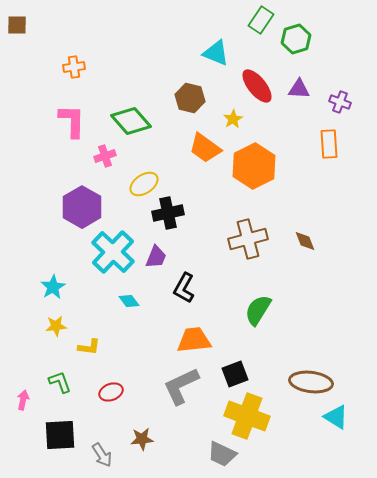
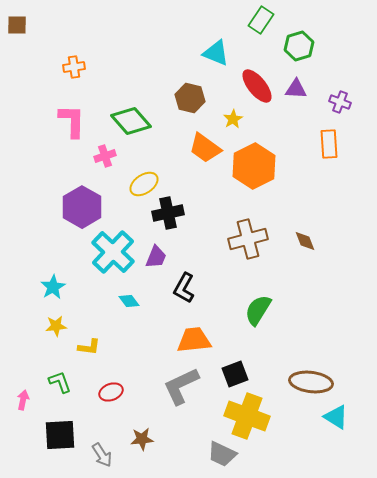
green hexagon at (296, 39): moved 3 px right, 7 px down
purple triangle at (299, 89): moved 3 px left
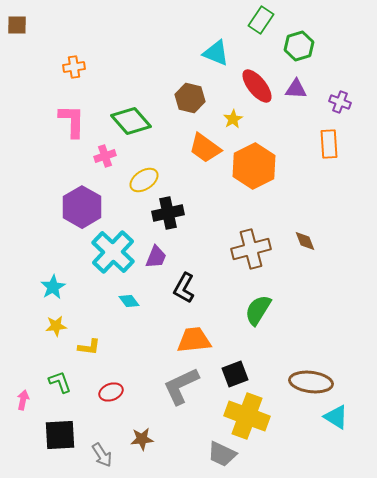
yellow ellipse at (144, 184): moved 4 px up
brown cross at (248, 239): moved 3 px right, 10 px down
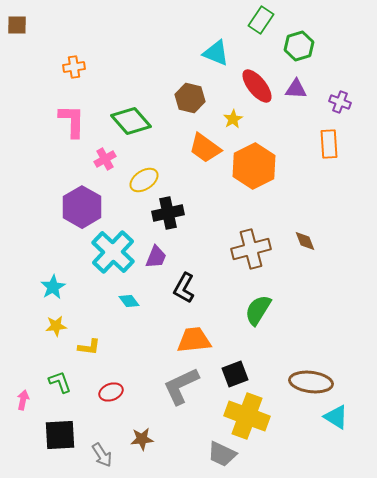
pink cross at (105, 156): moved 3 px down; rotated 10 degrees counterclockwise
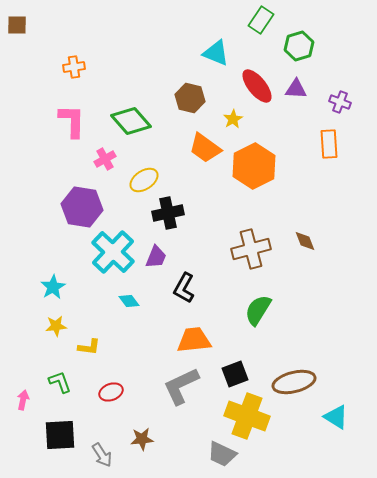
purple hexagon at (82, 207): rotated 21 degrees counterclockwise
brown ellipse at (311, 382): moved 17 px left; rotated 21 degrees counterclockwise
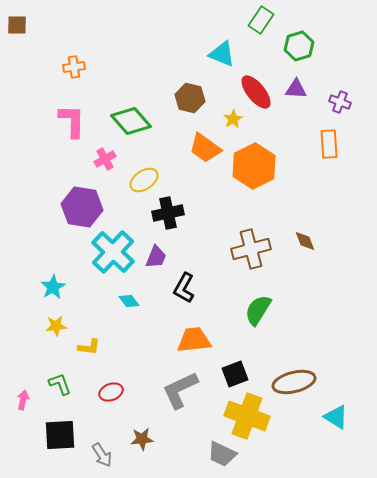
cyan triangle at (216, 53): moved 6 px right, 1 px down
red ellipse at (257, 86): moved 1 px left, 6 px down
green L-shape at (60, 382): moved 2 px down
gray L-shape at (181, 386): moved 1 px left, 4 px down
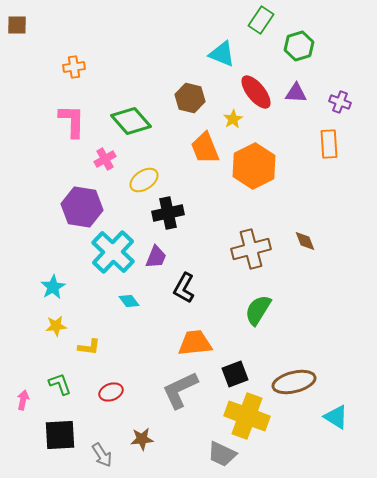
purple triangle at (296, 89): moved 4 px down
orange trapezoid at (205, 148): rotated 32 degrees clockwise
orange trapezoid at (194, 340): moved 1 px right, 3 px down
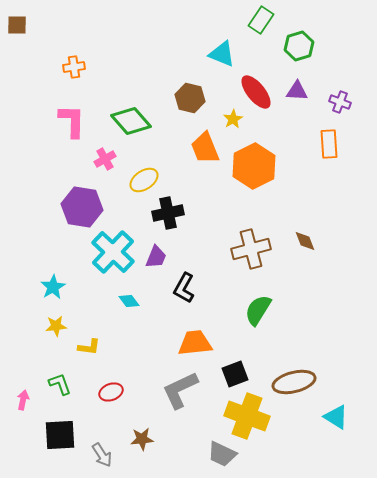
purple triangle at (296, 93): moved 1 px right, 2 px up
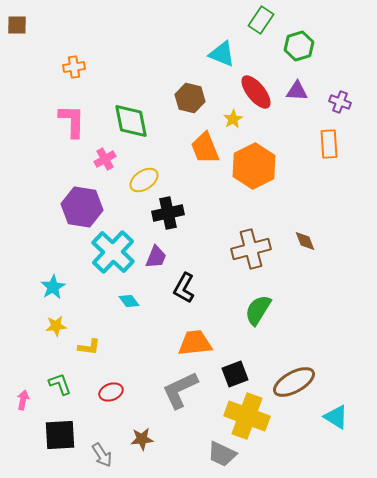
green diamond at (131, 121): rotated 30 degrees clockwise
brown ellipse at (294, 382): rotated 15 degrees counterclockwise
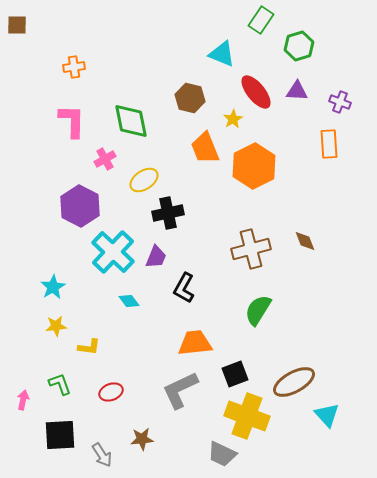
purple hexagon at (82, 207): moved 2 px left, 1 px up; rotated 18 degrees clockwise
cyan triangle at (336, 417): moved 9 px left, 2 px up; rotated 16 degrees clockwise
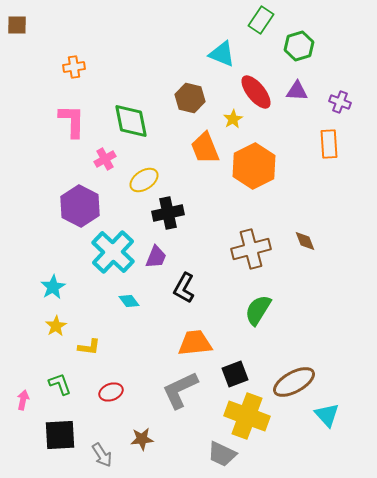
yellow star at (56, 326): rotated 25 degrees counterclockwise
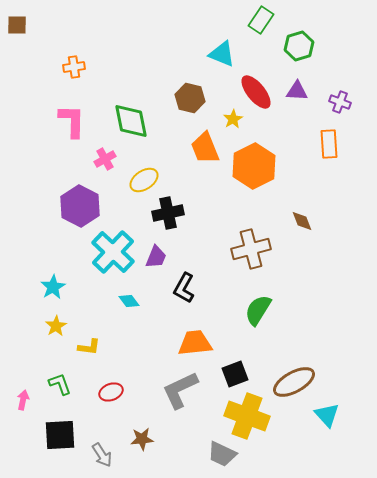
brown diamond at (305, 241): moved 3 px left, 20 px up
